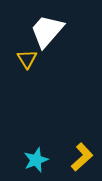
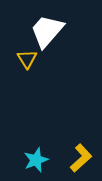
yellow L-shape: moved 1 px left, 1 px down
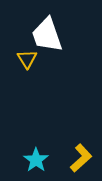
white trapezoid: moved 4 px down; rotated 60 degrees counterclockwise
cyan star: rotated 15 degrees counterclockwise
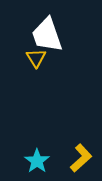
yellow triangle: moved 9 px right, 1 px up
cyan star: moved 1 px right, 1 px down
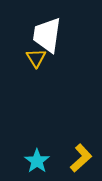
white trapezoid: rotated 27 degrees clockwise
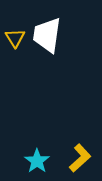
yellow triangle: moved 21 px left, 20 px up
yellow L-shape: moved 1 px left
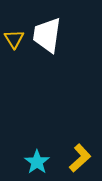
yellow triangle: moved 1 px left, 1 px down
cyan star: moved 1 px down
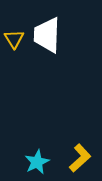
white trapezoid: rotated 6 degrees counterclockwise
cyan star: rotated 10 degrees clockwise
